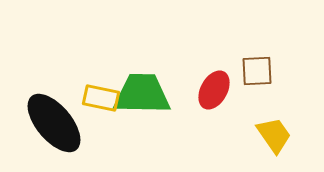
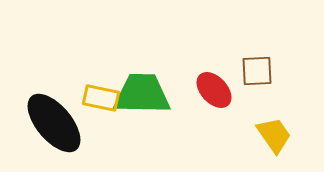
red ellipse: rotated 72 degrees counterclockwise
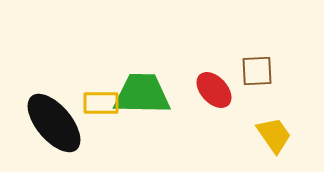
yellow rectangle: moved 5 px down; rotated 12 degrees counterclockwise
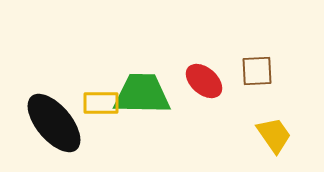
red ellipse: moved 10 px left, 9 px up; rotated 6 degrees counterclockwise
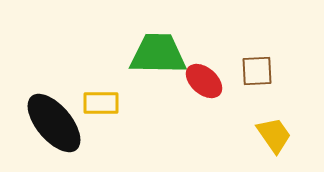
green trapezoid: moved 16 px right, 40 px up
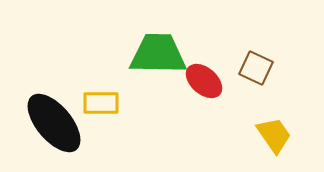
brown square: moved 1 px left, 3 px up; rotated 28 degrees clockwise
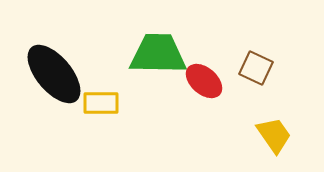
black ellipse: moved 49 px up
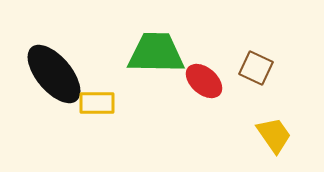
green trapezoid: moved 2 px left, 1 px up
yellow rectangle: moved 4 px left
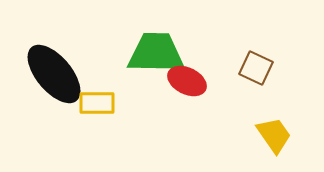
red ellipse: moved 17 px left; rotated 15 degrees counterclockwise
